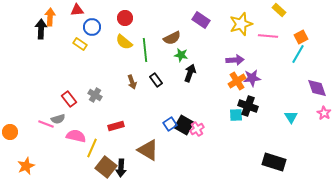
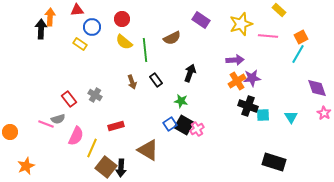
red circle at (125, 18): moved 3 px left, 1 px down
green star at (181, 55): moved 46 px down
cyan square at (236, 115): moved 27 px right
pink semicircle at (76, 136): rotated 102 degrees clockwise
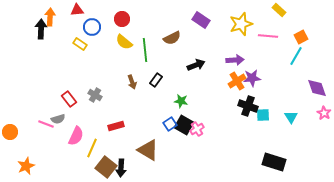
cyan line at (298, 54): moved 2 px left, 2 px down
black arrow at (190, 73): moved 6 px right, 8 px up; rotated 48 degrees clockwise
black rectangle at (156, 80): rotated 72 degrees clockwise
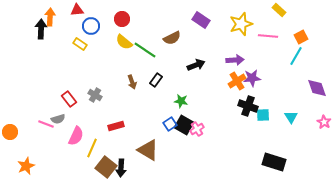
blue circle at (92, 27): moved 1 px left, 1 px up
green line at (145, 50): rotated 50 degrees counterclockwise
pink star at (324, 113): moved 9 px down
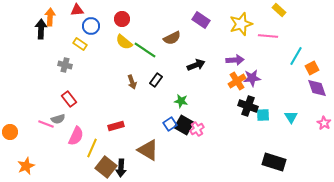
orange square at (301, 37): moved 11 px right, 31 px down
gray cross at (95, 95): moved 30 px left, 30 px up; rotated 16 degrees counterclockwise
pink star at (324, 122): moved 1 px down
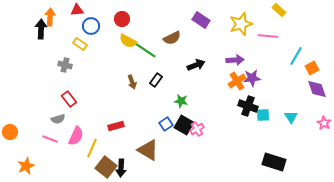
yellow semicircle at (124, 42): moved 4 px right, 1 px up; rotated 12 degrees counterclockwise
purple diamond at (317, 88): moved 1 px down
pink line at (46, 124): moved 4 px right, 15 px down
blue square at (170, 124): moved 4 px left
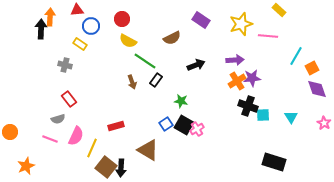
green line at (145, 50): moved 11 px down
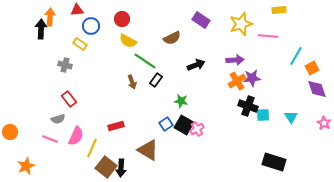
yellow rectangle at (279, 10): rotated 48 degrees counterclockwise
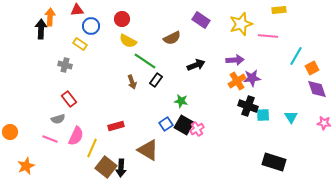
pink star at (324, 123): rotated 24 degrees counterclockwise
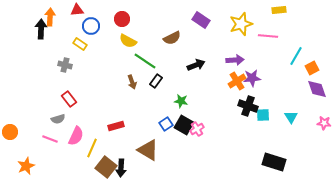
black rectangle at (156, 80): moved 1 px down
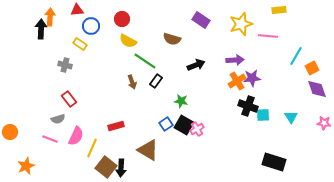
brown semicircle at (172, 38): moved 1 px down; rotated 42 degrees clockwise
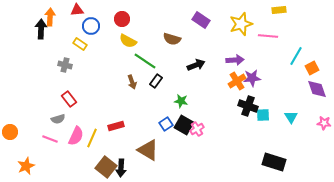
yellow line at (92, 148): moved 10 px up
